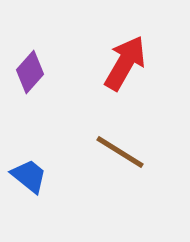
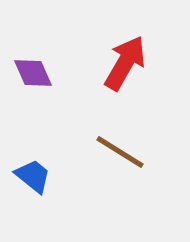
purple diamond: moved 3 px right, 1 px down; rotated 66 degrees counterclockwise
blue trapezoid: moved 4 px right
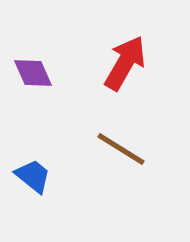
brown line: moved 1 px right, 3 px up
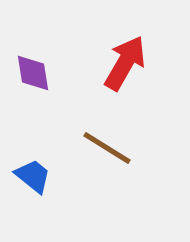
purple diamond: rotated 15 degrees clockwise
brown line: moved 14 px left, 1 px up
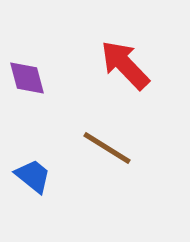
red arrow: moved 2 px down; rotated 74 degrees counterclockwise
purple diamond: moved 6 px left, 5 px down; rotated 6 degrees counterclockwise
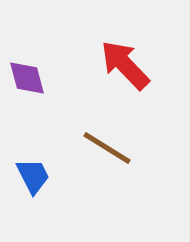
blue trapezoid: rotated 24 degrees clockwise
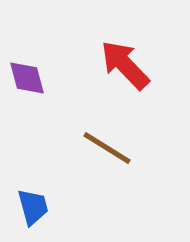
blue trapezoid: moved 31 px down; rotated 12 degrees clockwise
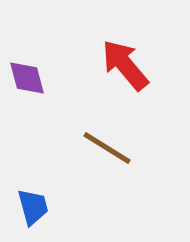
red arrow: rotated 4 degrees clockwise
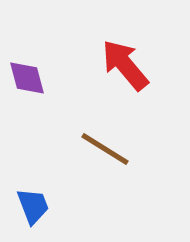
brown line: moved 2 px left, 1 px down
blue trapezoid: moved 1 px up; rotated 6 degrees counterclockwise
